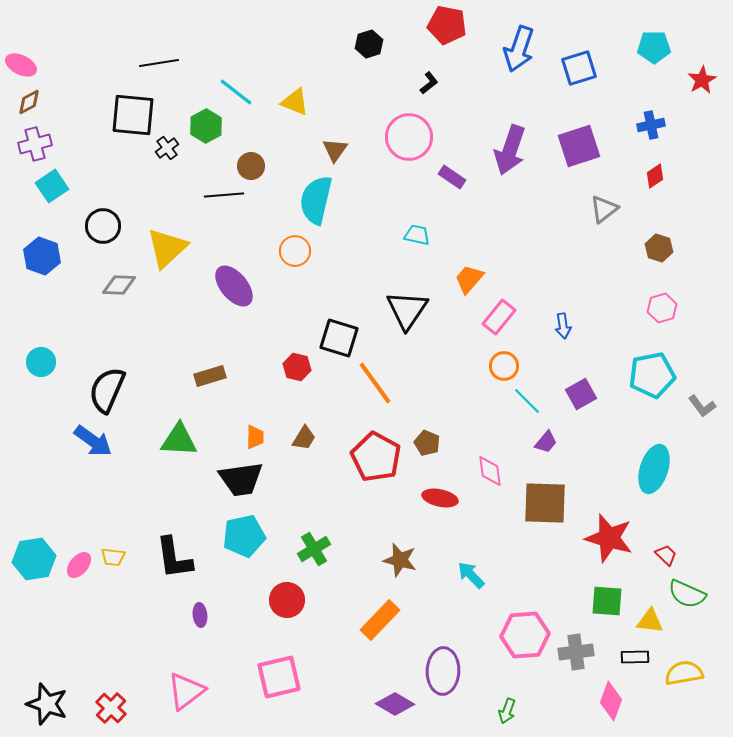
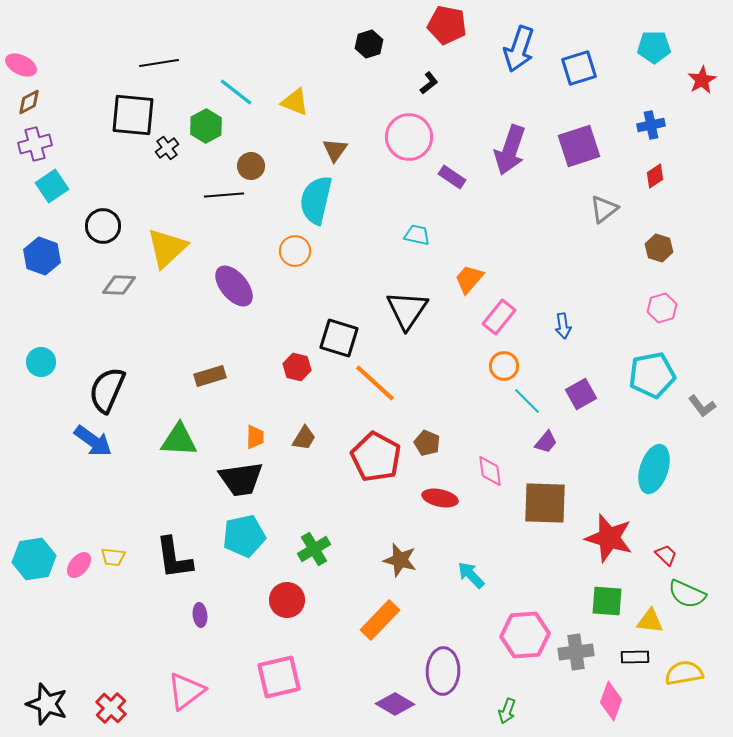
orange line at (375, 383): rotated 12 degrees counterclockwise
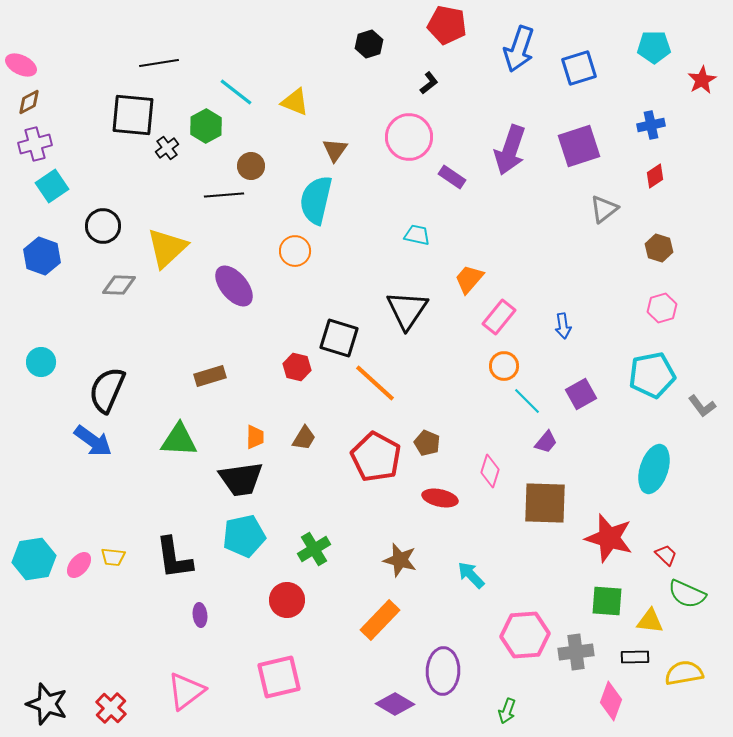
pink diamond at (490, 471): rotated 24 degrees clockwise
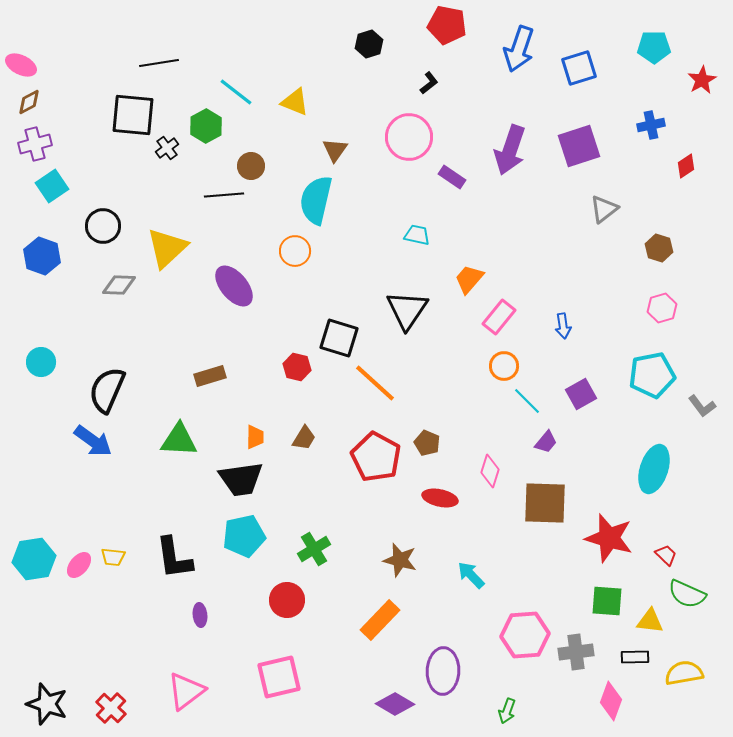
red diamond at (655, 176): moved 31 px right, 10 px up
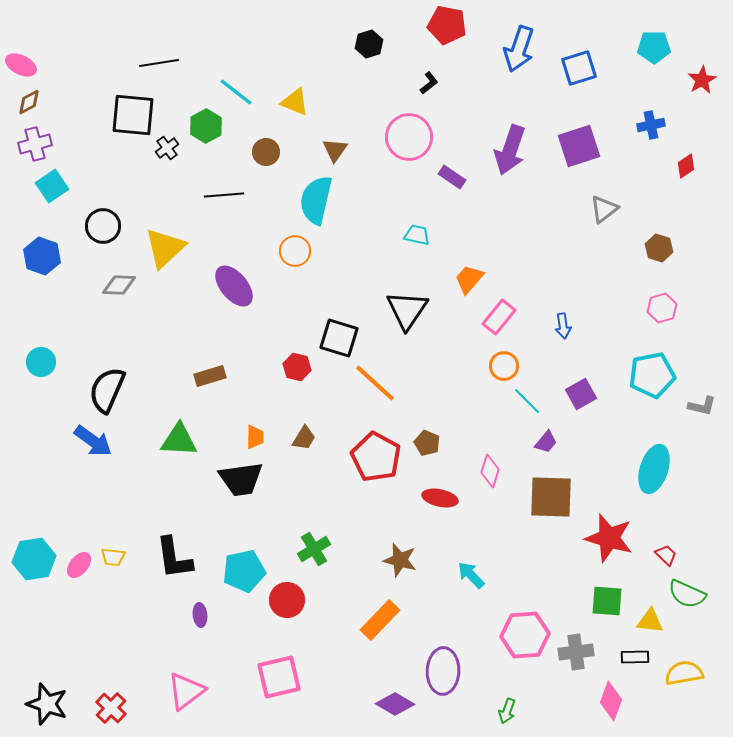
brown circle at (251, 166): moved 15 px right, 14 px up
yellow triangle at (167, 248): moved 2 px left
gray L-shape at (702, 406): rotated 40 degrees counterclockwise
brown square at (545, 503): moved 6 px right, 6 px up
cyan pentagon at (244, 536): moved 35 px down
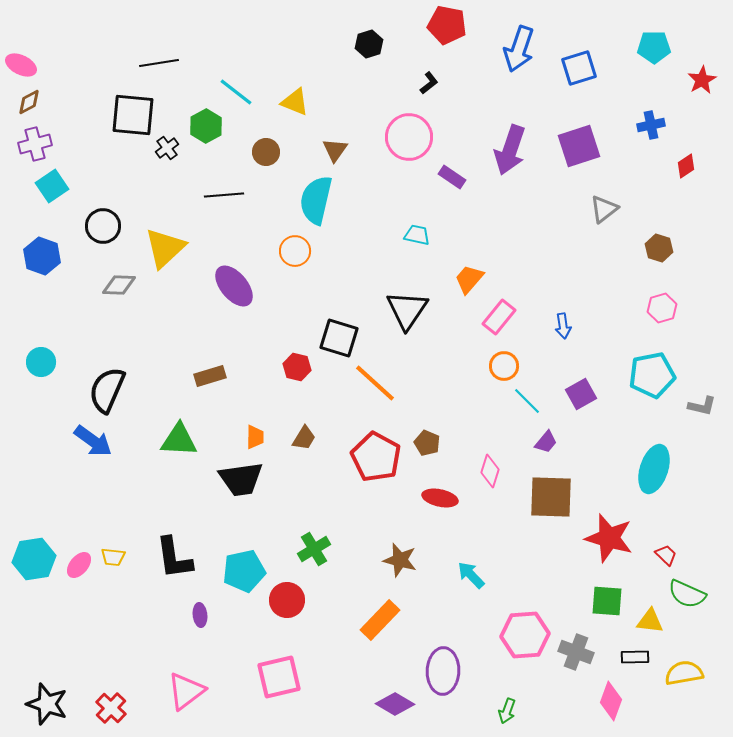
gray cross at (576, 652): rotated 28 degrees clockwise
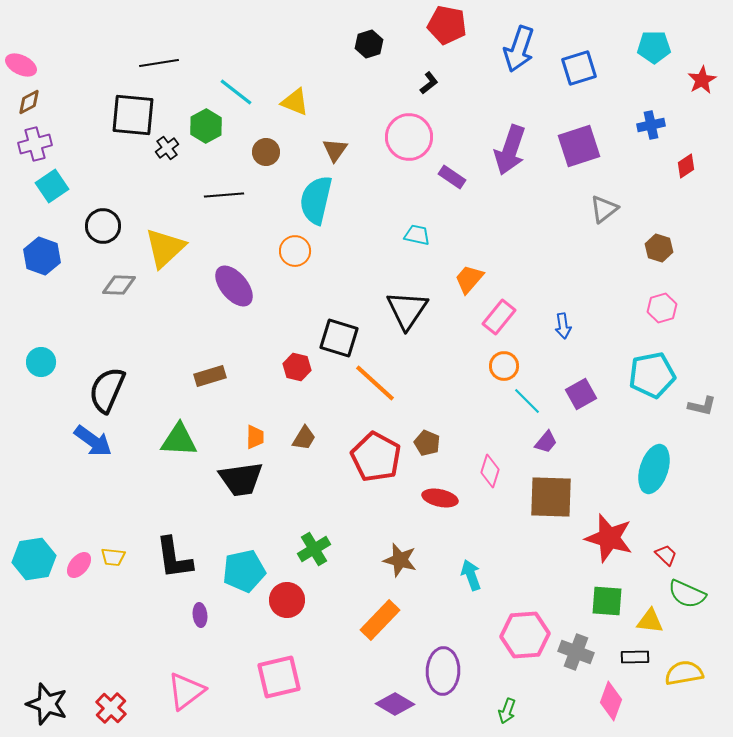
cyan arrow at (471, 575): rotated 24 degrees clockwise
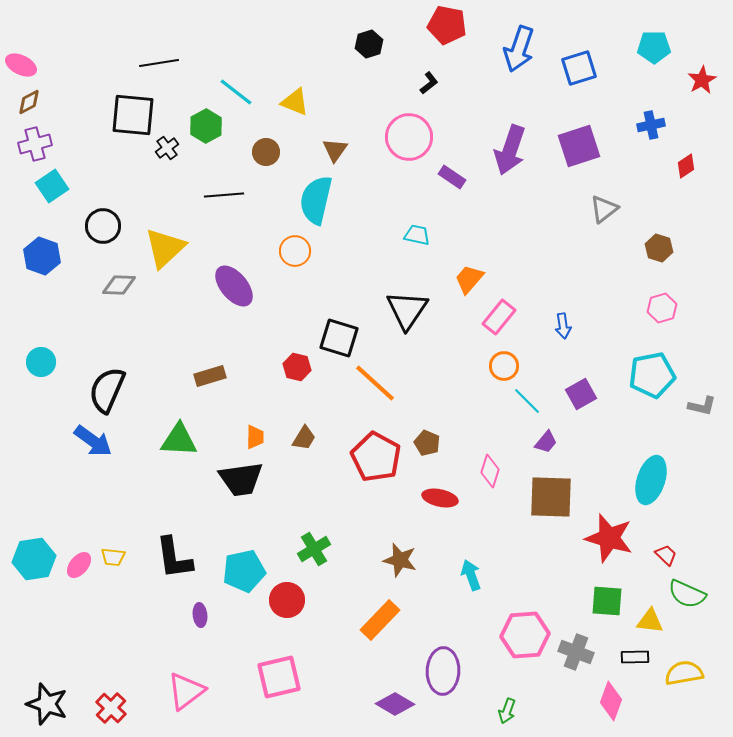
cyan ellipse at (654, 469): moved 3 px left, 11 px down
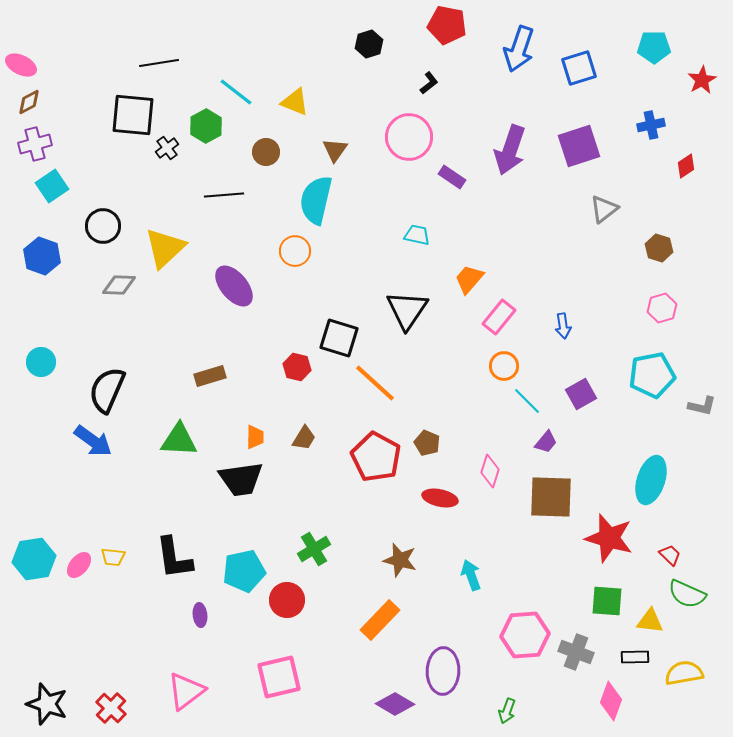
red trapezoid at (666, 555): moved 4 px right
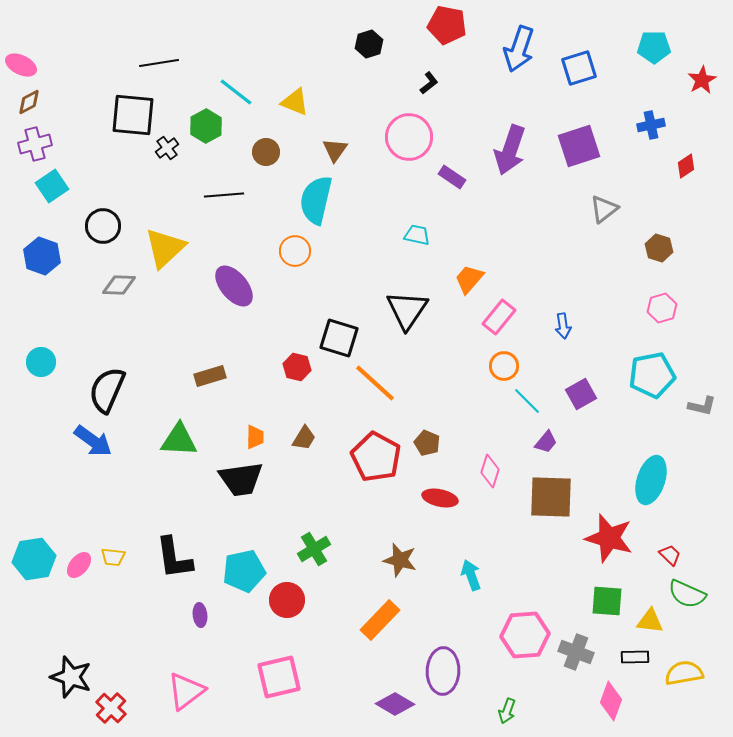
black star at (47, 704): moved 24 px right, 27 px up
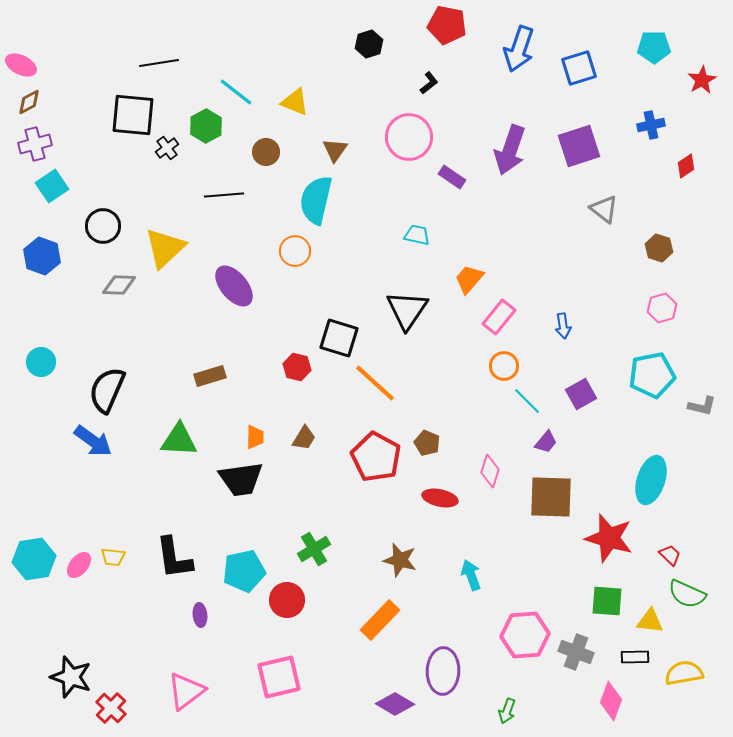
gray triangle at (604, 209): rotated 44 degrees counterclockwise
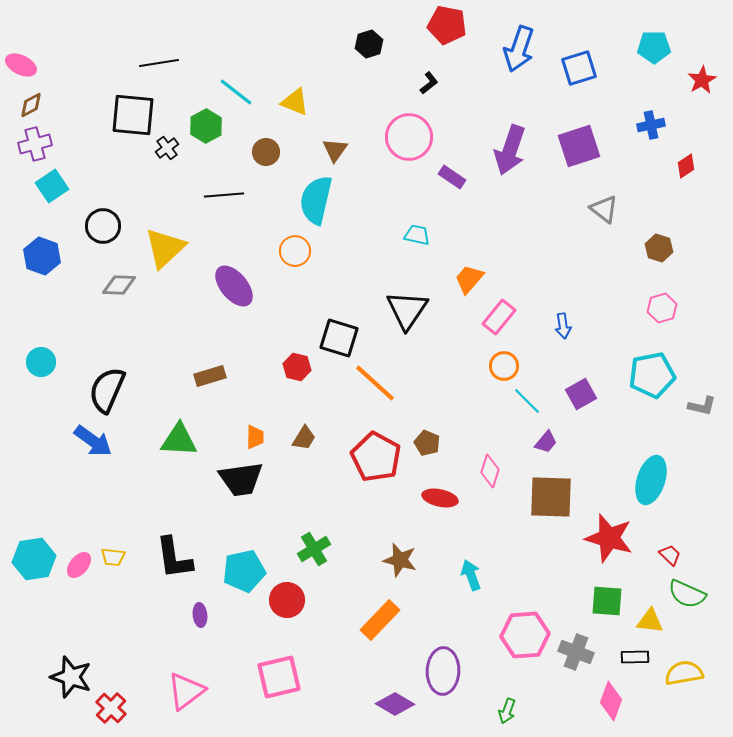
brown diamond at (29, 102): moved 2 px right, 3 px down
